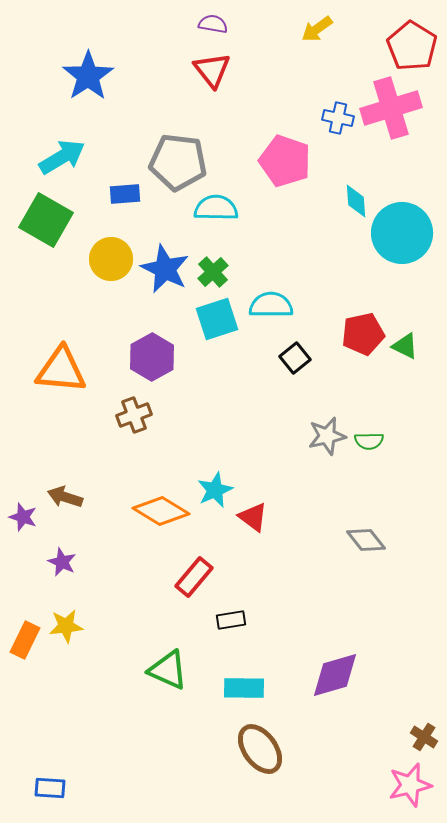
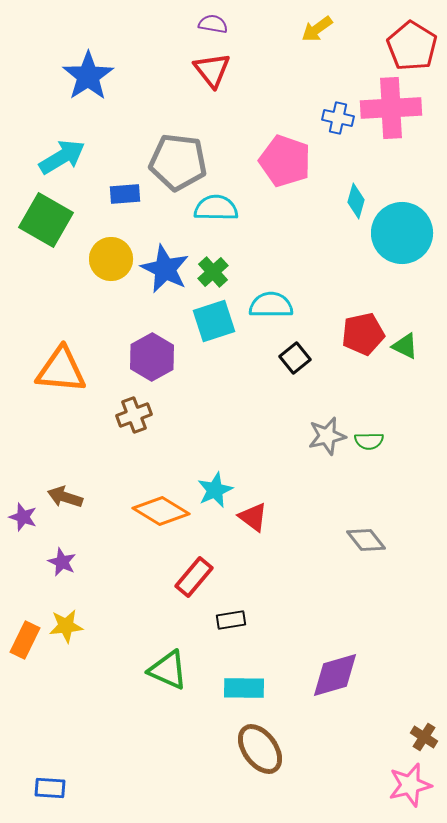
pink cross at (391, 108): rotated 14 degrees clockwise
cyan diamond at (356, 201): rotated 20 degrees clockwise
cyan square at (217, 319): moved 3 px left, 2 px down
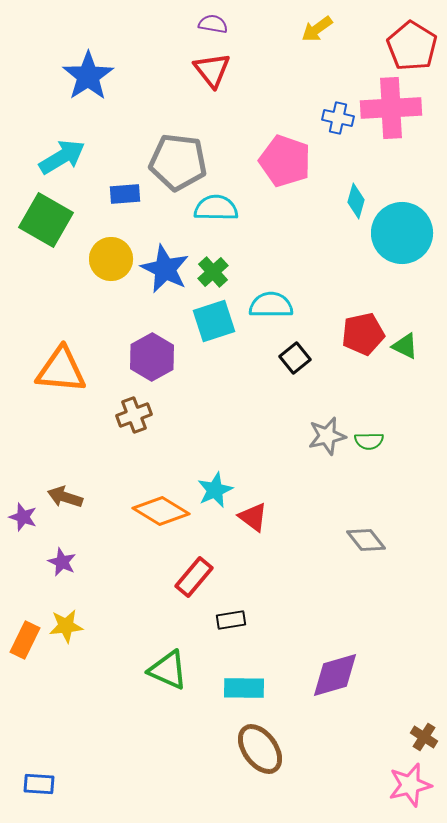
blue rectangle at (50, 788): moved 11 px left, 4 px up
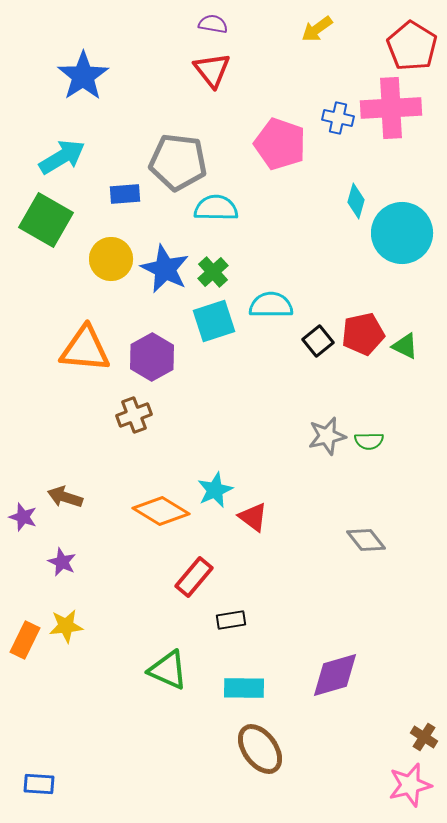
blue star at (88, 76): moved 5 px left
pink pentagon at (285, 161): moved 5 px left, 17 px up
black square at (295, 358): moved 23 px right, 17 px up
orange triangle at (61, 370): moved 24 px right, 21 px up
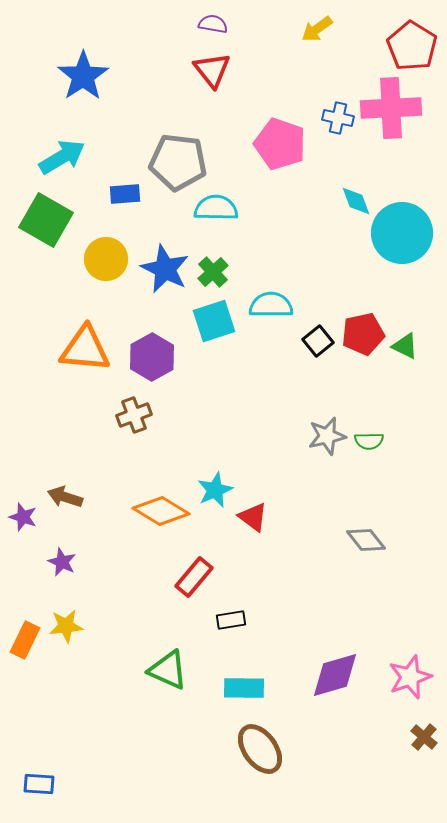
cyan diamond at (356, 201): rotated 36 degrees counterclockwise
yellow circle at (111, 259): moved 5 px left
brown cross at (424, 737): rotated 8 degrees clockwise
pink star at (410, 785): moved 108 px up; rotated 6 degrees counterclockwise
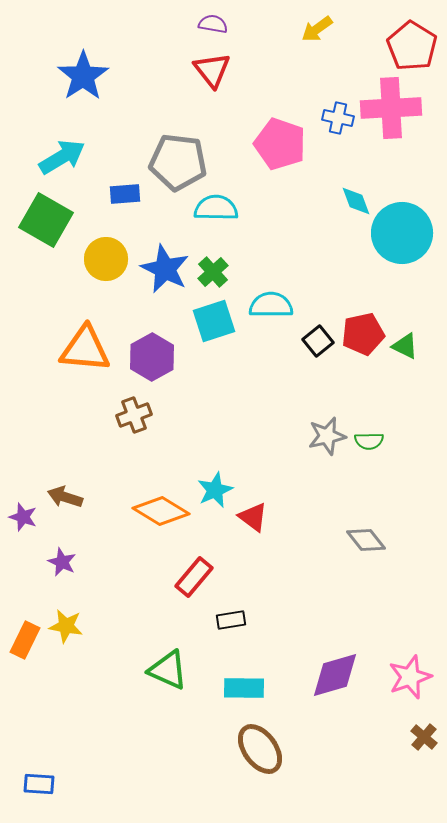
yellow star at (66, 626): rotated 16 degrees clockwise
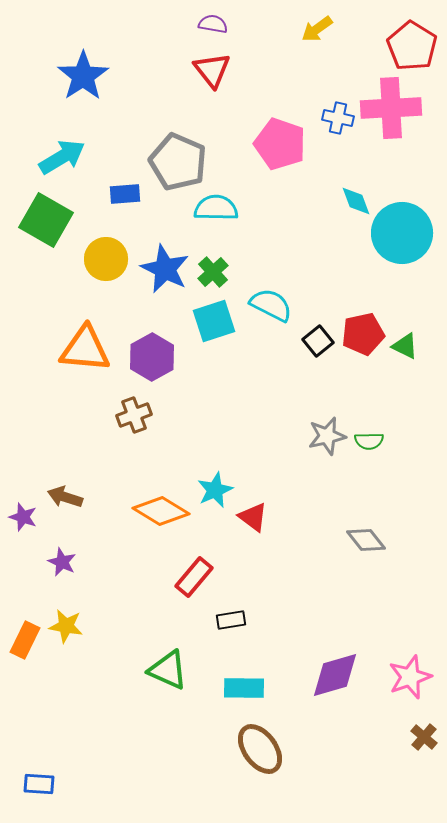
gray pentagon at (178, 162): rotated 16 degrees clockwise
cyan semicircle at (271, 305): rotated 27 degrees clockwise
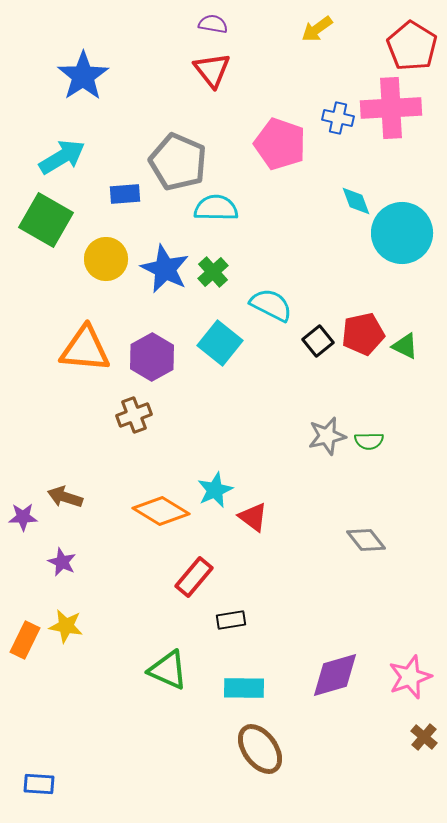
cyan square at (214, 321): moved 6 px right, 22 px down; rotated 33 degrees counterclockwise
purple star at (23, 517): rotated 20 degrees counterclockwise
